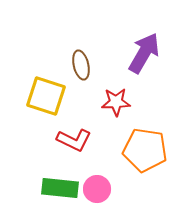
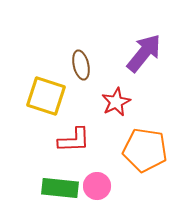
purple arrow: rotated 9 degrees clockwise
red star: rotated 24 degrees counterclockwise
red L-shape: rotated 28 degrees counterclockwise
pink circle: moved 3 px up
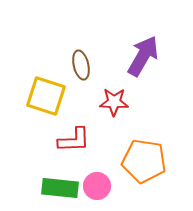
purple arrow: moved 1 px left, 3 px down; rotated 9 degrees counterclockwise
red star: moved 2 px left; rotated 28 degrees clockwise
orange pentagon: moved 1 px left, 11 px down
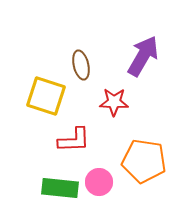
pink circle: moved 2 px right, 4 px up
